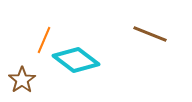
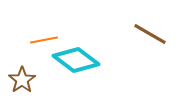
brown line: rotated 8 degrees clockwise
orange line: rotated 56 degrees clockwise
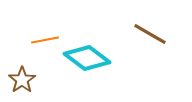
orange line: moved 1 px right
cyan diamond: moved 11 px right, 2 px up
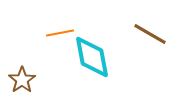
orange line: moved 15 px right, 7 px up
cyan diamond: moved 5 px right, 1 px up; rotated 42 degrees clockwise
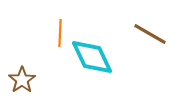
orange line: rotated 76 degrees counterclockwise
cyan diamond: rotated 15 degrees counterclockwise
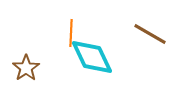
orange line: moved 11 px right
brown star: moved 4 px right, 12 px up
